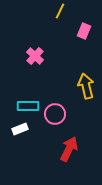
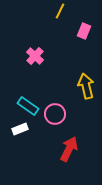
cyan rectangle: rotated 35 degrees clockwise
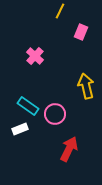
pink rectangle: moved 3 px left, 1 px down
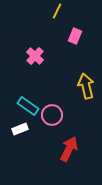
yellow line: moved 3 px left
pink rectangle: moved 6 px left, 4 px down
pink circle: moved 3 px left, 1 px down
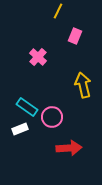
yellow line: moved 1 px right
pink cross: moved 3 px right, 1 px down
yellow arrow: moved 3 px left, 1 px up
cyan rectangle: moved 1 px left, 1 px down
pink circle: moved 2 px down
red arrow: moved 1 px up; rotated 60 degrees clockwise
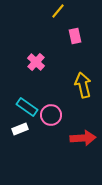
yellow line: rotated 14 degrees clockwise
pink rectangle: rotated 35 degrees counterclockwise
pink cross: moved 2 px left, 5 px down
pink circle: moved 1 px left, 2 px up
red arrow: moved 14 px right, 10 px up
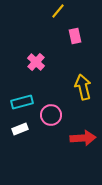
yellow arrow: moved 2 px down
cyan rectangle: moved 5 px left, 5 px up; rotated 50 degrees counterclockwise
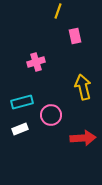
yellow line: rotated 21 degrees counterclockwise
pink cross: rotated 30 degrees clockwise
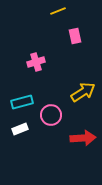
yellow line: rotated 49 degrees clockwise
yellow arrow: moved 5 px down; rotated 70 degrees clockwise
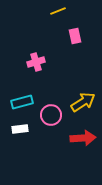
yellow arrow: moved 10 px down
white rectangle: rotated 14 degrees clockwise
